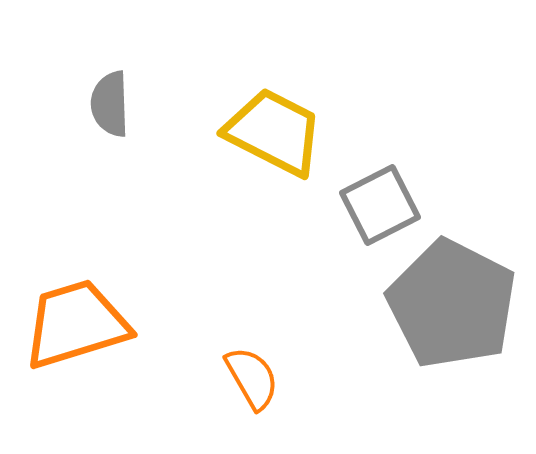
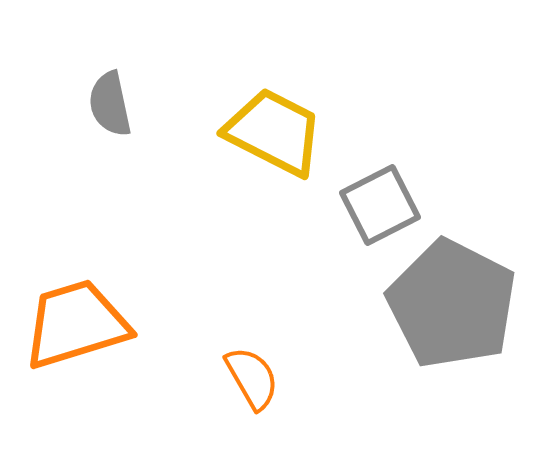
gray semicircle: rotated 10 degrees counterclockwise
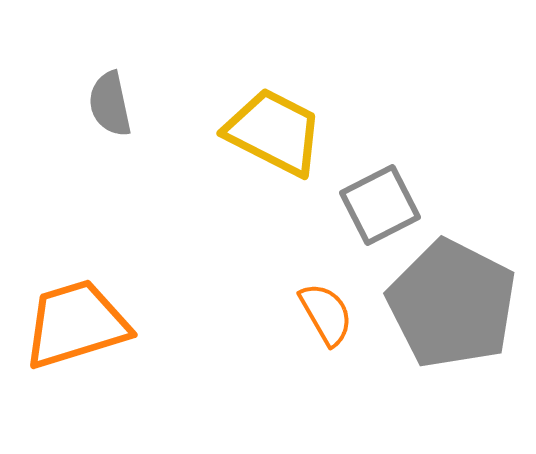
orange semicircle: moved 74 px right, 64 px up
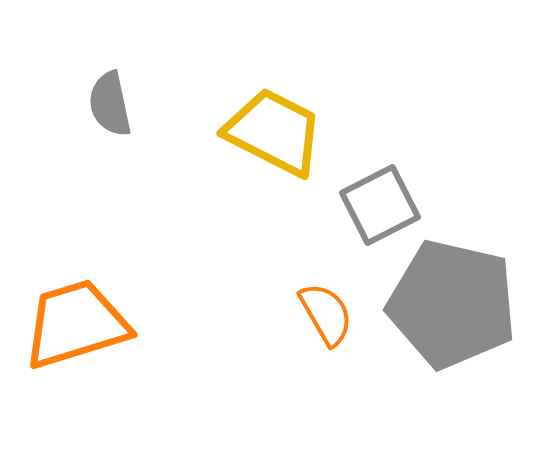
gray pentagon: rotated 14 degrees counterclockwise
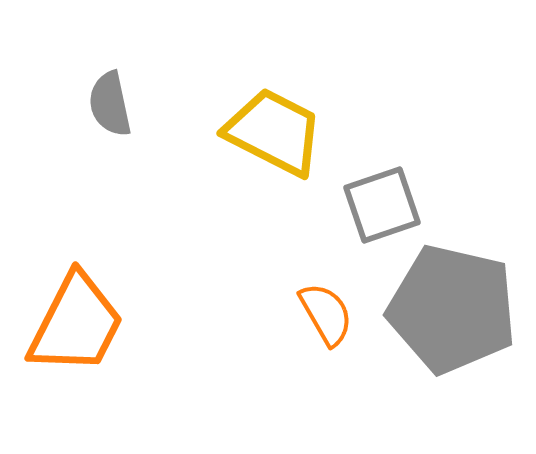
gray square: moved 2 px right; rotated 8 degrees clockwise
gray pentagon: moved 5 px down
orange trapezoid: rotated 134 degrees clockwise
